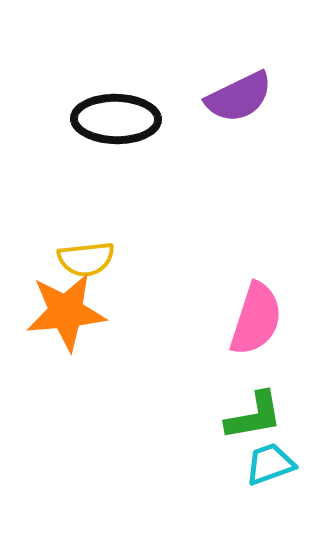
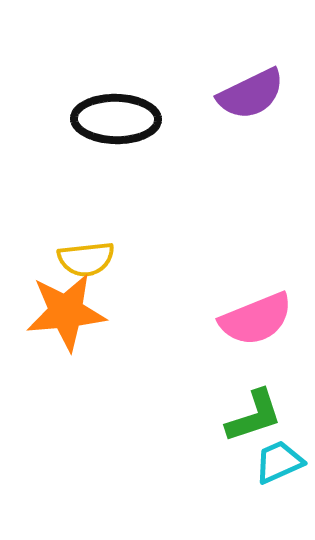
purple semicircle: moved 12 px right, 3 px up
pink semicircle: rotated 50 degrees clockwise
green L-shape: rotated 8 degrees counterclockwise
cyan trapezoid: moved 9 px right, 2 px up; rotated 4 degrees counterclockwise
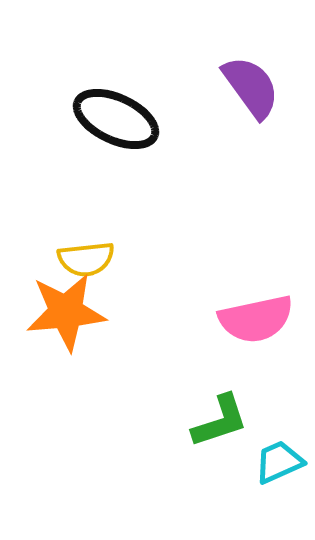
purple semicircle: moved 7 px up; rotated 100 degrees counterclockwise
black ellipse: rotated 24 degrees clockwise
pink semicircle: rotated 10 degrees clockwise
green L-shape: moved 34 px left, 5 px down
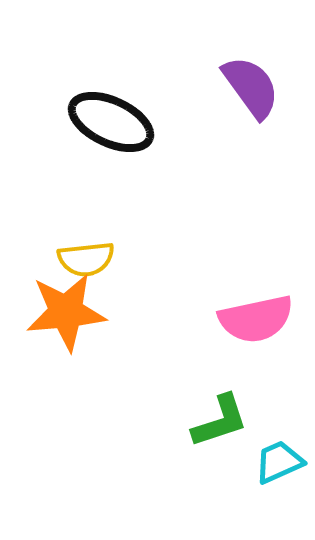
black ellipse: moved 5 px left, 3 px down
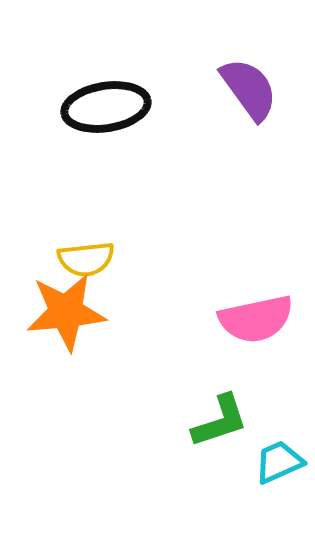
purple semicircle: moved 2 px left, 2 px down
black ellipse: moved 5 px left, 15 px up; rotated 34 degrees counterclockwise
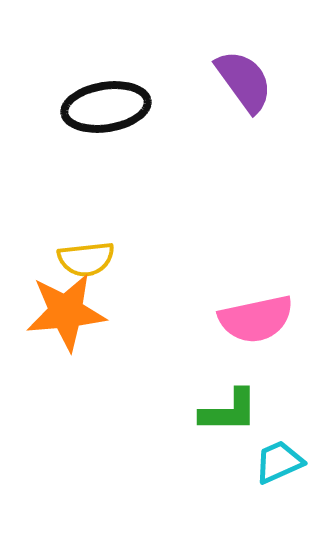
purple semicircle: moved 5 px left, 8 px up
green L-shape: moved 9 px right, 10 px up; rotated 18 degrees clockwise
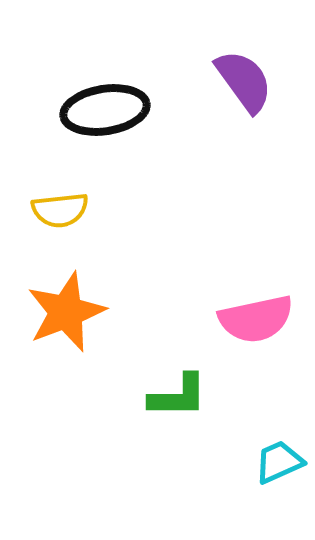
black ellipse: moved 1 px left, 3 px down
yellow semicircle: moved 26 px left, 49 px up
orange star: rotated 16 degrees counterclockwise
green L-shape: moved 51 px left, 15 px up
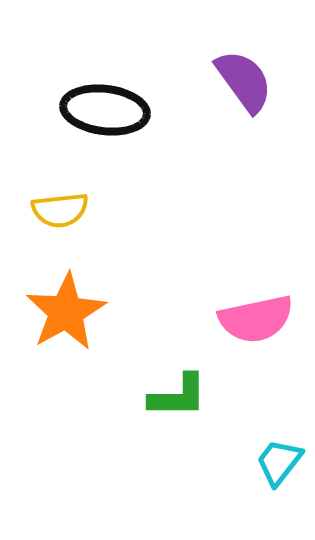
black ellipse: rotated 16 degrees clockwise
orange star: rotated 8 degrees counterclockwise
cyan trapezoid: rotated 28 degrees counterclockwise
